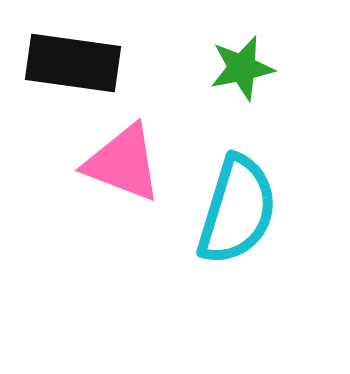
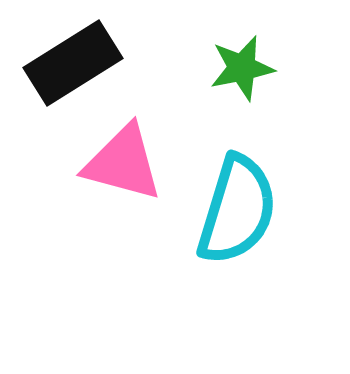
black rectangle: rotated 40 degrees counterclockwise
pink triangle: rotated 6 degrees counterclockwise
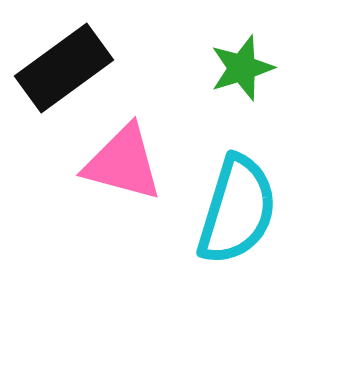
black rectangle: moved 9 px left, 5 px down; rotated 4 degrees counterclockwise
green star: rotated 6 degrees counterclockwise
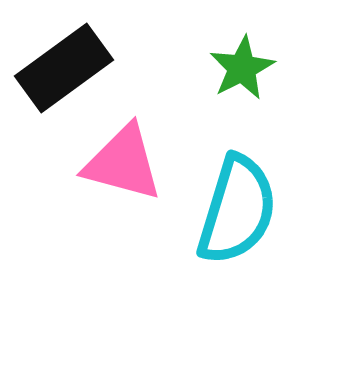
green star: rotated 10 degrees counterclockwise
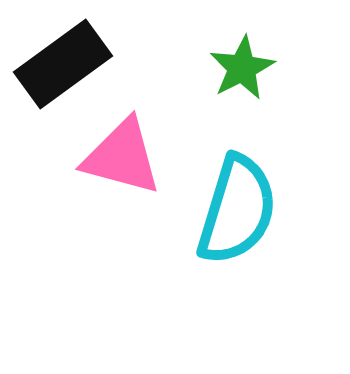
black rectangle: moved 1 px left, 4 px up
pink triangle: moved 1 px left, 6 px up
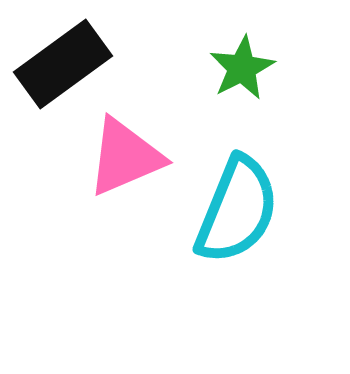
pink triangle: moved 3 px right; rotated 38 degrees counterclockwise
cyan semicircle: rotated 5 degrees clockwise
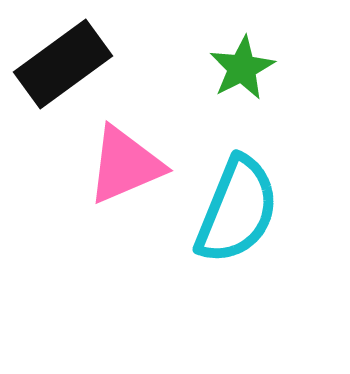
pink triangle: moved 8 px down
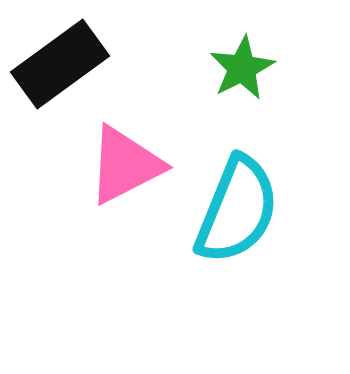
black rectangle: moved 3 px left
pink triangle: rotated 4 degrees counterclockwise
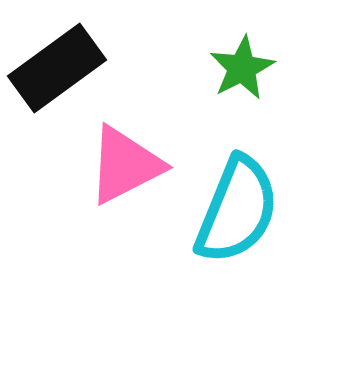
black rectangle: moved 3 px left, 4 px down
